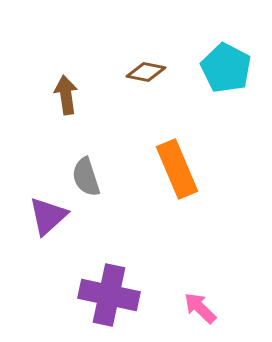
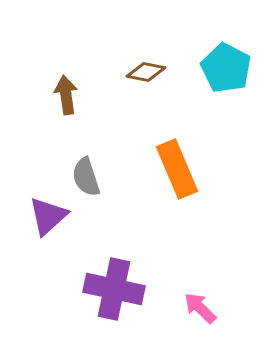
purple cross: moved 5 px right, 6 px up
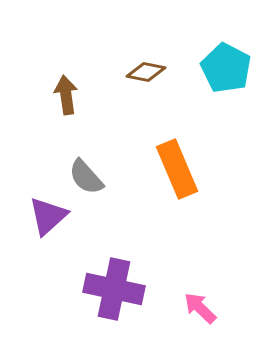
gray semicircle: rotated 24 degrees counterclockwise
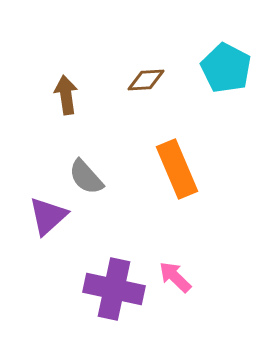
brown diamond: moved 8 px down; rotated 15 degrees counterclockwise
pink arrow: moved 25 px left, 31 px up
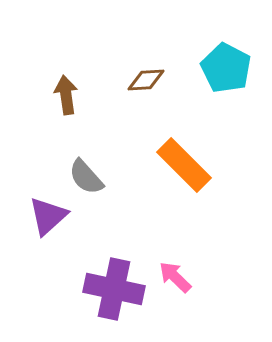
orange rectangle: moved 7 px right, 4 px up; rotated 22 degrees counterclockwise
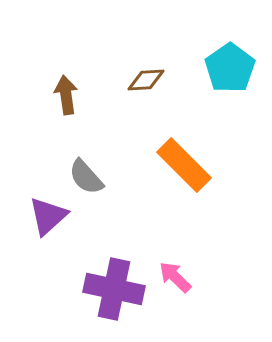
cyan pentagon: moved 4 px right; rotated 9 degrees clockwise
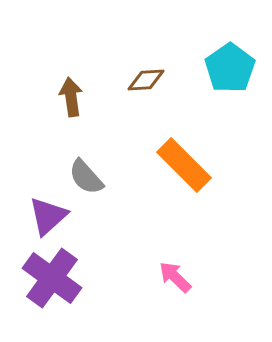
brown arrow: moved 5 px right, 2 px down
purple cross: moved 62 px left, 11 px up; rotated 24 degrees clockwise
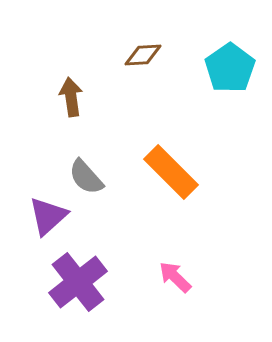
brown diamond: moved 3 px left, 25 px up
orange rectangle: moved 13 px left, 7 px down
purple cross: moved 26 px right, 4 px down; rotated 16 degrees clockwise
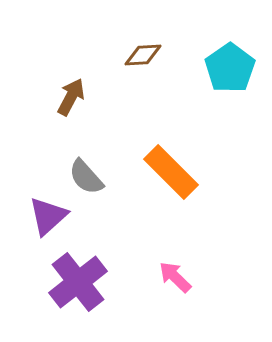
brown arrow: rotated 36 degrees clockwise
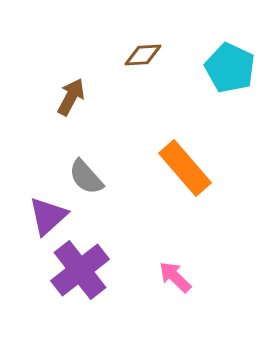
cyan pentagon: rotated 12 degrees counterclockwise
orange rectangle: moved 14 px right, 4 px up; rotated 4 degrees clockwise
purple cross: moved 2 px right, 12 px up
